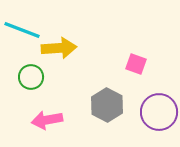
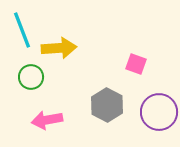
cyan line: rotated 48 degrees clockwise
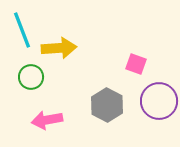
purple circle: moved 11 px up
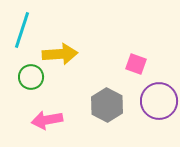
cyan line: rotated 39 degrees clockwise
yellow arrow: moved 1 px right, 6 px down
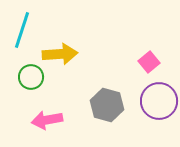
pink square: moved 13 px right, 2 px up; rotated 30 degrees clockwise
gray hexagon: rotated 12 degrees counterclockwise
